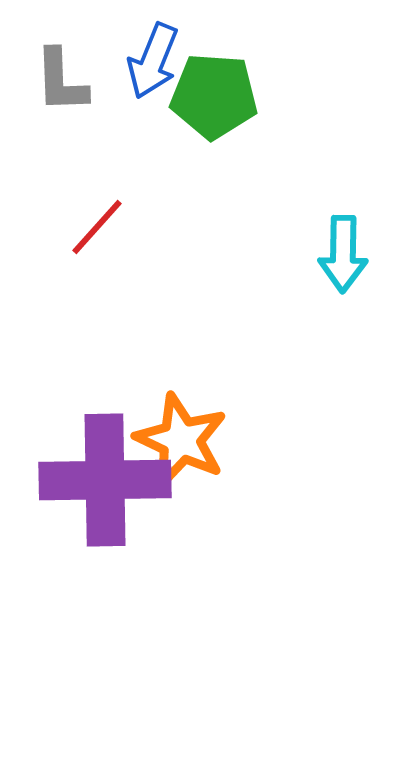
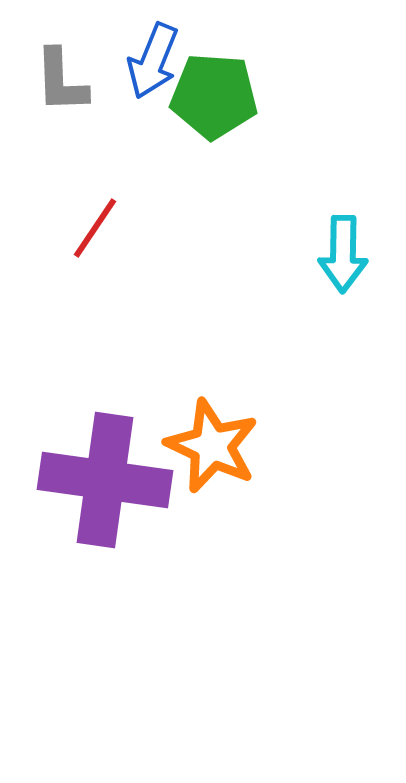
red line: moved 2 px left, 1 px down; rotated 8 degrees counterclockwise
orange star: moved 31 px right, 6 px down
purple cross: rotated 9 degrees clockwise
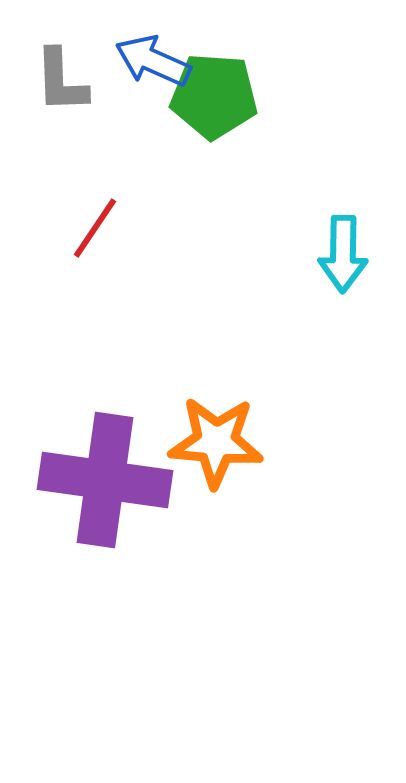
blue arrow: rotated 92 degrees clockwise
orange star: moved 4 px right, 4 px up; rotated 20 degrees counterclockwise
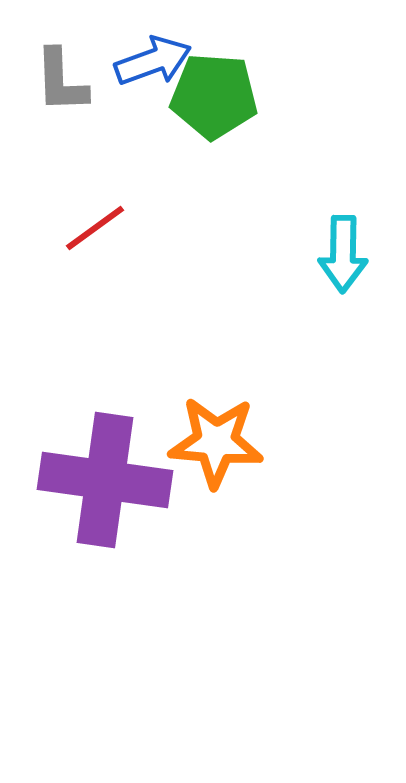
blue arrow: rotated 136 degrees clockwise
red line: rotated 20 degrees clockwise
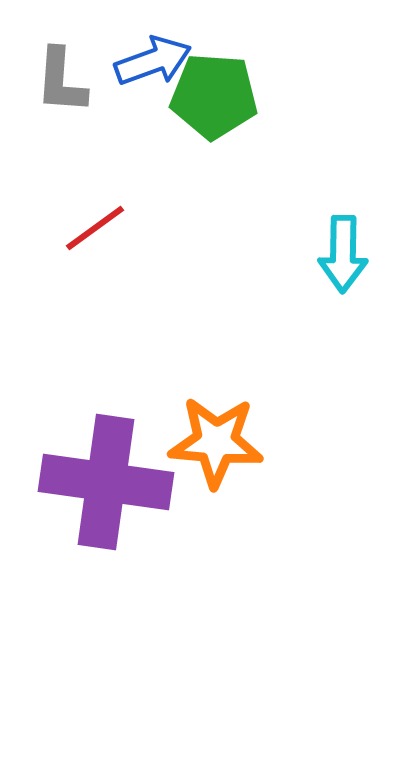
gray L-shape: rotated 6 degrees clockwise
purple cross: moved 1 px right, 2 px down
